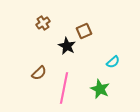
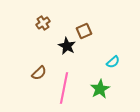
green star: rotated 18 degrees clockwise
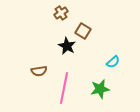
brown cross: moved 18 px right, 10 px up
brown square: moved 1 px left; rotated 35 degrees counterclockwise
brown semicircle: moved 2 px up; rotated 35 degrees clockwise
green star: rotated 18 degrees clockwise
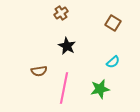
brown square: moved 30 px right, 8 px up
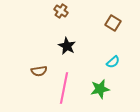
brown cross: moved 2 px up; rotated 24 degrees counterclockwise
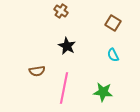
cyan semicircle: moved 7 px up; rotated 104 degrees clockwise
brown semicircle: moved 2 px left
green star: moved 3 px right, 3 px down; rotated 18 degrees clockwise
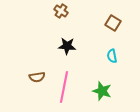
black star: rotated 24 degrees counterclockwise
cyan semicircle: moved 1 px left, 1 px down; rotated 16 degrees clockwise
brown semicircle: moved 6 px down
pink line: moved 1 px up
green star: moved 1 px left, 1 px up; rotated 12 degrees clockwise
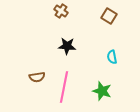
brown square: moved 4 px left, 7 px up
cyan semicircle: moved 1 px down
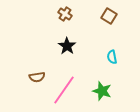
brown cross: moved 4 px right, 3 px down
black star: rotated 30 degrees clockwise
pink line: moved 3 px down; rotated 24 degrees clockwise
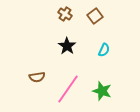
brown square: moved 14 px left; rotated 21 degrees clockwise
cyan semicircle: moved 8 px left, 7 px up; rotated 144 degrees counterclockwise
pink line: moved 4 px right, 1 px up
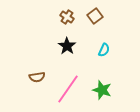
brown cross: moved 2 px right, 3 px down
green star: moved 1 px up
